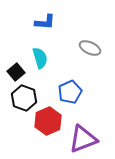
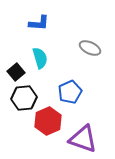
blue L-shape: moved 6 px left, 1 px down
black hexagon: rotated 25 degrees counterclockwise
purple triangle: rotated 40 degrees clockwise
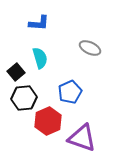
purple triangle: moved 1 px left, 1 px up
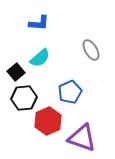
gray ellipse: moved 1 px right, 2 px down; rotated 35 degrees clockwise
cyan semicircle: rotated 65 degrees clockwise
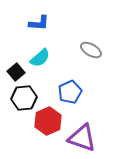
gray ellipse: rotated 30 degrees counterclockwise
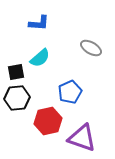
gray ellipse: moved 2 px up
black square: rotated 30 degrees clockwise
black hexagon: moved 7 px left
red hexagon: rotated 12 degrees clockwise
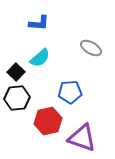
black square: rotated 36 degrees counterclockwise
blue pentagon: rotated 20 degrees clockwise
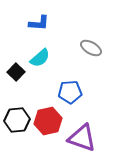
black hexagon: moved 22 px down
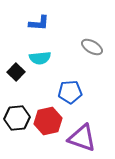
gray ellipse: moved 1 px right, 1 px up
cyan semicircle: rotated 35 degrees clockwise
black hexagon: moved 2 px up
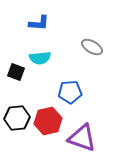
black square: rotated 24 degrees counterclockwise
